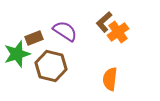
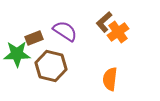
green star: rotated 16 degrees clockwise
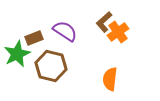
green star: rotated 24 degrees counterclockwise
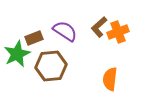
brown L-shape: moved 5 px left, 5 px down
orange cross: rotated 15 degrees clockwise
brown hexagon: rotated 20 degrees counterclockwise
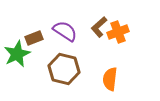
brown hexagon: moved 13 px right, 3 px down; rotated 20 degrees clockwise
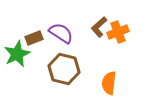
purple semicircle: moved 4 px left, 2 px down
orange semicircle: moved 1 px left, 4 px down
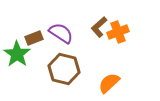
green star: rotated 12 degrees counterclockwise
orange semicircle: rotated 40 degrees clockwise
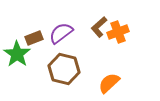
purple semicircle: rotated 70 degrees counterclockwise
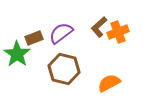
orange semicircle: rotated 15 degrees clockwise
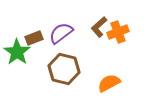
green star: moved 2 px up
